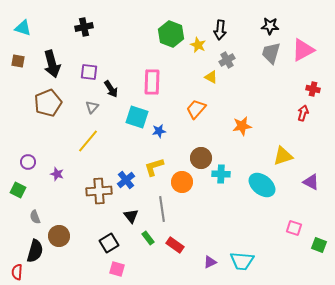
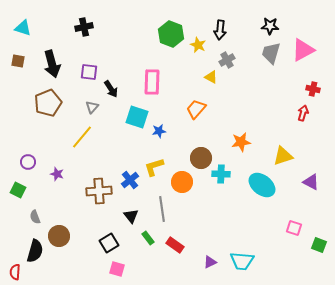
orange star at (242, 126): moved 1 px left, 16 px down
yellow line at (88, 141): moved 6 px left, 4 px up
blue cross at (126, 180): moved 4 px right
red semicircle at (17, 272): moved 2 px left
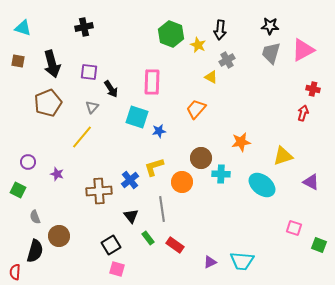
black square at (109, 243): moved 2 px right, 2 px down
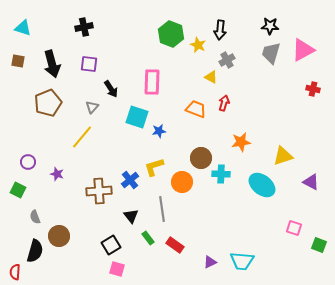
purple square at (89, 72): moved 8 px up
orange trapezoid at (196, 109): rotated 70 degrees clockwise
red arrow at (303, 113): moved 79 px left, 10 px up
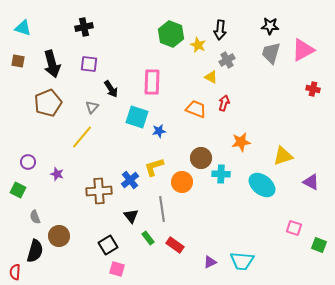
black square at (111, 245): moved 3 px left
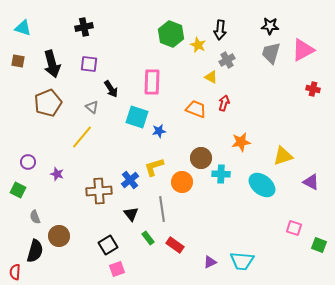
gray triangle at (92, 107): rotated 32 degrees counterclockwise
black triangle at (131, 216): moved 2 px up
pink square at (117, 269): rotated 35 degrees counterclockwise
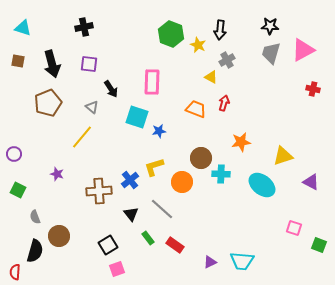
purple circle at (28, 162): moved 14 px left, 8 px up
gray line at (162, 209): rotated 40 degrees counterclockwise
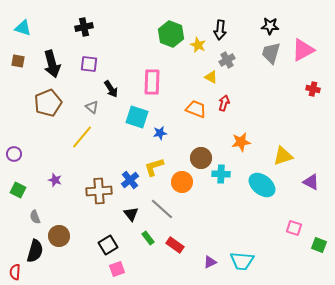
blue star at (159, 131): moved 1 px right, 2 px down
purple star at (57, 174): moved 2 px left, 6 px down
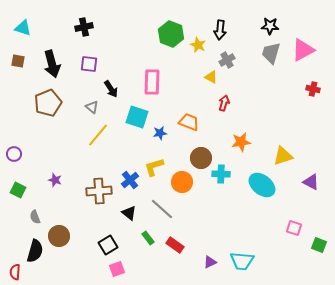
orange trapezoid at (196, 109): moved 7 px left, 13 px down
yellow line at (82, 137): moved 16 px right, 2 px up
black triangle at (131, 214): moved 2 px left, 1 px up; rotated 14 degrees counterclockwise
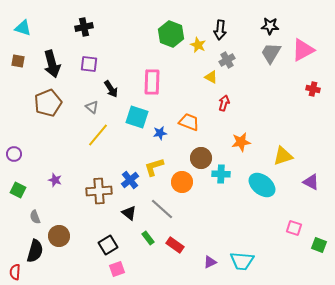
gray trapezoid at (271, 53): rotated 15 degrees clockwise
